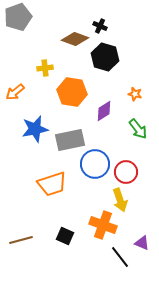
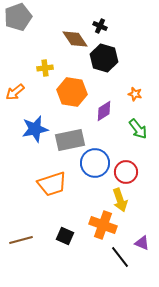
brown diamond: rotated 36 degrees clockwise
black hexagon: moved 1 px left, 1 px down
blue circle: moved 1 px up
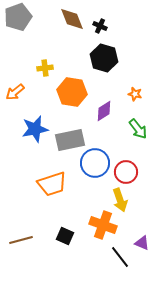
brown diamond: moved 3 px left, 20 px up; rotated 12 degrees clockwise
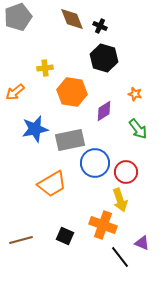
orange trapezoid: rotated 12 degrees counterclockwise
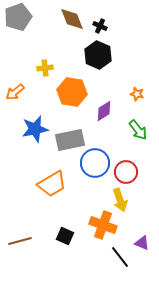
black hexagon: moved 6 px left, 3 px up; rotated 8 degrees clockwise
orange star: moved 2 px right
green arrow: moved 1 px down
brown line: moved 1 px left, 1 px down
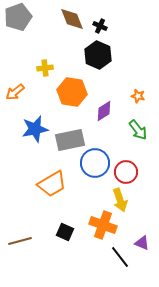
orange star: moved 1 px right, 2 px down
black square: moved 4 px up
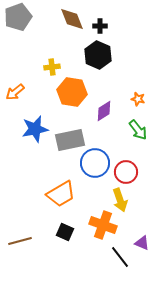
black cross: rotated 24 degrees counterclockwise
yellow cross: moved 7 px right, 1 px up
orange star: moved 3 px down
orange trapezoid: moved 9 px right, 10 px down
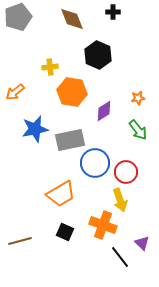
black cross: moved 13 px right, 14 px up
yellow cross: moved 2 px left
orange star: moved 1 px up; rotated 24 degrees counterclockwise
purple triangle: rotated 21 degrees clockwise
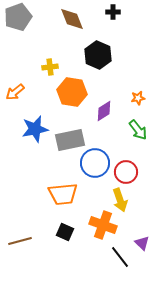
orange trapezoid: moved 2 px right; rotated 24 degrees clockwise
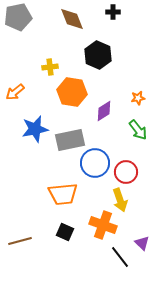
gray pentagon: rotated 8 degrees clockwise
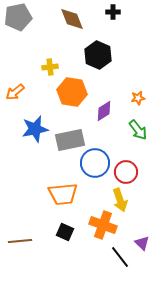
brown line: rotated 10 degrees clockwise
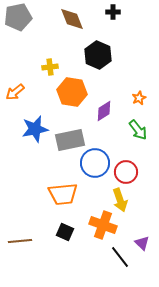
orange star: moved 1 px right; rotated 16 degrees counterclockwise
